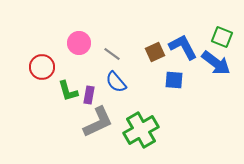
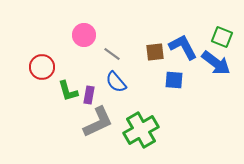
pink circle: moved 5 px right, 8 px up
brown square: rotated 18 degrees clockwise
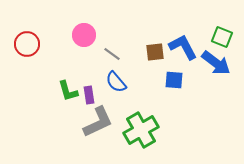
red circle: moved 15 px left, 23 px up
purple rectangle: rotated 18 degrees counterclockwise
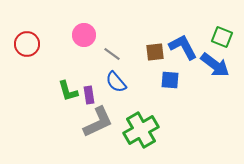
blue arrow: moved 1 px left, 2 px down
blue square: moved 4 px left
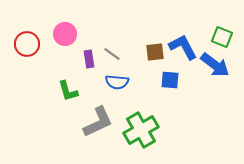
pink circle: moved 19 px left, 1 px up
blue semicircle: moved 1 px right; rotated 45 degrees counterclockwise
purple rectangle: moved 36 px up
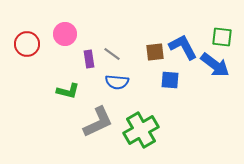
green square: rotated 15 degrees counterclockwise
green L-shape: rotated 60 degrees counterclockwise
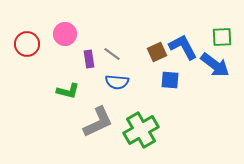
green square: rotated 10 degrees counterclockwise
brown square: moved 2 px right; rotated 18 degrees counterclockwise
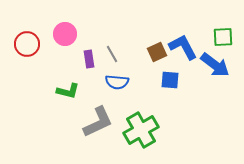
green square: moved 1 px right
gray line: rotated 24 degrees clockwise
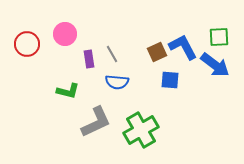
green square: moved 4 px left
gray L-shape: moved 2 px left
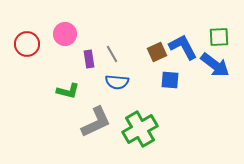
green cross: moved 1 px left, 1 px up
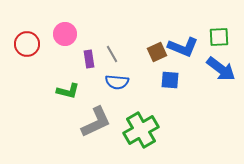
blue L-shape: rotated 140 degrees clockwise
blue arrow: moved 6 px right, 4 px down
green cross: moved 1 px right, 1 px down
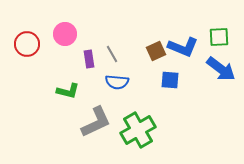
brown square: moved 1 px left, 1 px up
green cross: moved 3 px left
